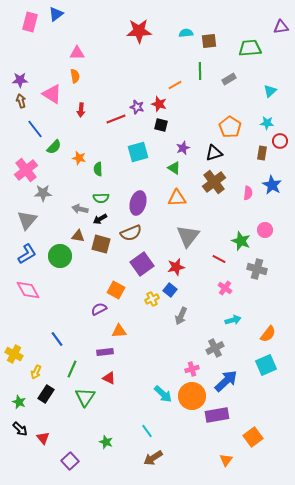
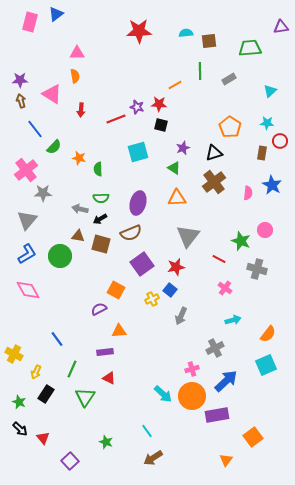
red star at (159, 104): rotated 14 degrees counterclockwise
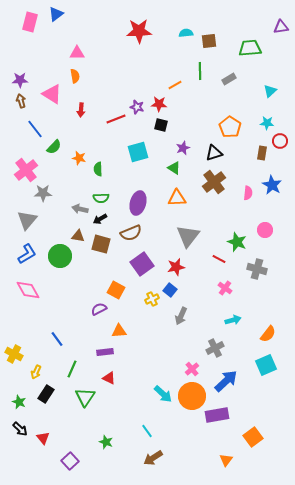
green star at (241, 241): moved 4 px left, 1 px down
pink cross at (192, 369): rotated 24 degrees counterclockwise
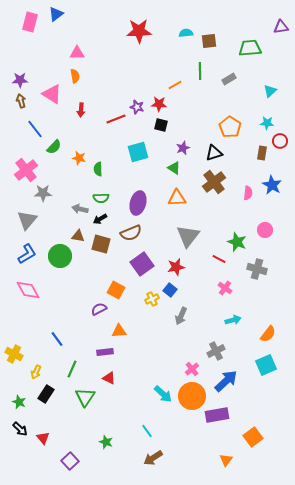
gray cross at (215, 348): moved 1 px right, 3 px down
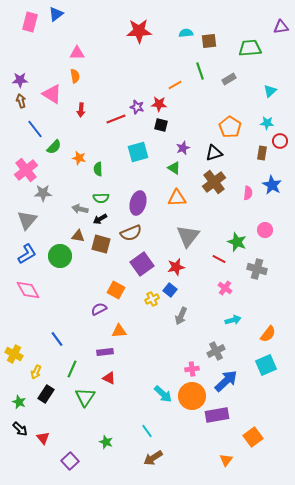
green line at (200, 71): rotated 18 degrees counterclockwise
pink cross at (192, 369): rotated 32 degrees clockwise
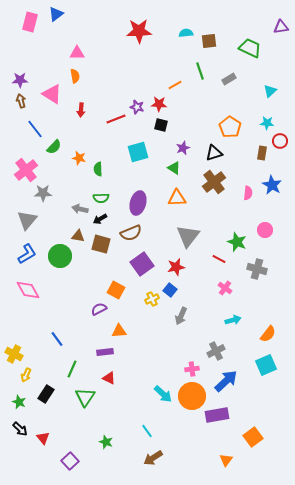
green trapezoid at (250, 48): rotated 30 degrees clockwise
yellow arrow at (36, 372): moved 10 px left, 3 px down
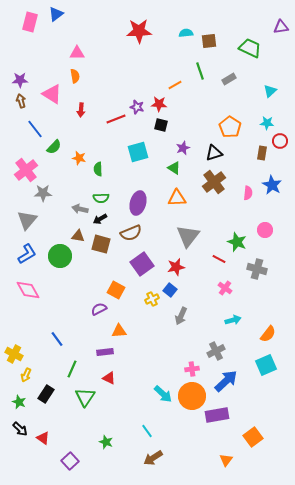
red triangle at (43, 438): rotated 16 degrees counterclockwise
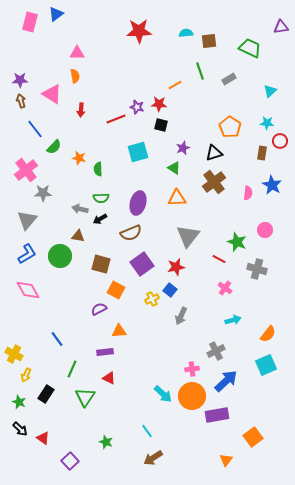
brown square at (101, 244): moved 20 px down
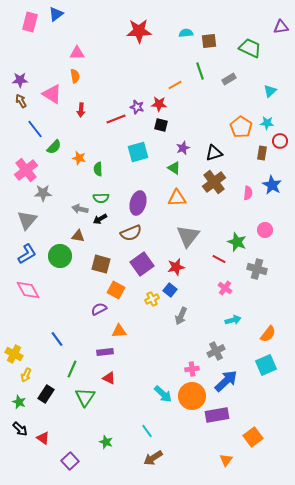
brown arrow at (21, 101): rotated 16 degrees counterclockwise
orange pentagon at (230, 127): moved 11 px right
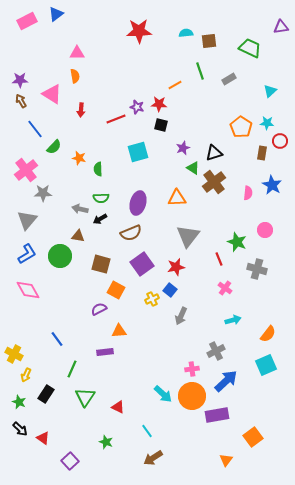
pink rectangle at (30, 22): moved 3 px left, 1 px up; rotated 48 degrees clockwise
green triangle at (174, 168): moved 19 px right
red line at (219, 259): rotated 40 degrees clockwise
red triangle at (109, 378): moved 9 px right, 29 px down
